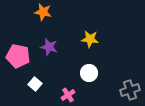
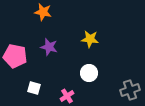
pink pentagon: moved 3 px left
white square: moved 1 px left, 4 px down; rotated 24 degrees counterclockwise
pink cross: moved 1 px left, 1 px down
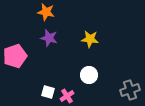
orange star: moved 3 px right
purple star: moved 9 px up
pink pentagon: rotated 30 degrees counterclockwise
white circle: moved 2 px down
white square: moved 14 px right, 4 px down
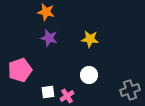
pink pentagon: moved 5 px right, 14 px down
white square: rotated 24 degrees counterclockwise
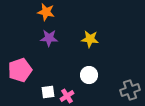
purple star: rotated 12 degrees counterclockwise
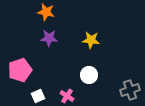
yellow star: moved 1 px right, 1 px down
white square: moved 10 px left, 4 px down; rotated 16 degrees counterclockwise
pink cross: rotated 24 degrees counterclockwise
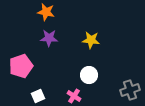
pink pentagon: moved 1 px right, 4 px up
pink cross: moved 7 px right
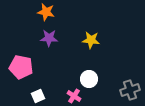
pink pentagon: moved 1 px down; rotated 30 degrees clockwise
white circle: moved 4 px down
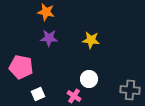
gray cross: rotated 24 degrees clockwise
white square: moved 2 px up
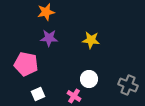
orange star: rotated 24 degrees counterclockwise
pink pentagon: moved 5 px right, 3 px up
gray cross: moved 2 px left, 5 px up; rotated 18 degrees clockwise
